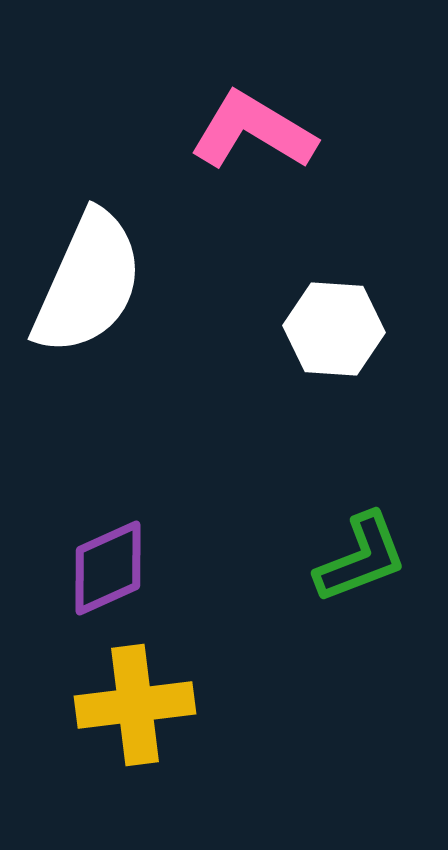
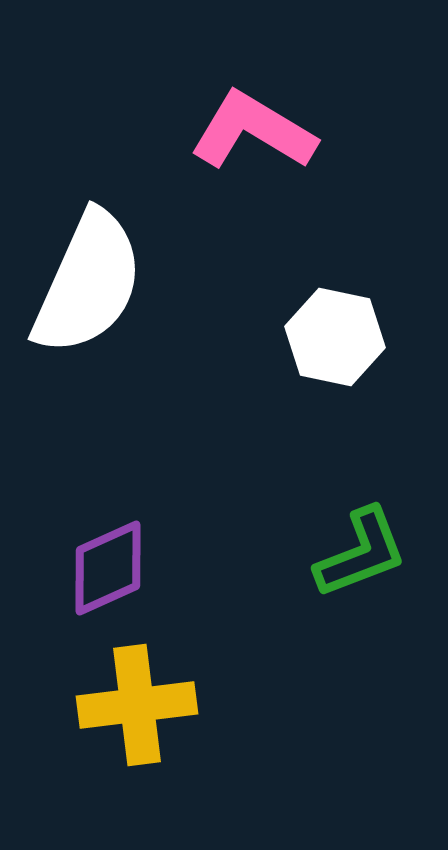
white hexagon: moved 1 px right, 8 px down; rotated 8 degrees clockwise
green L-shape: moved 5 px up
yellow cross: moved 2 px right
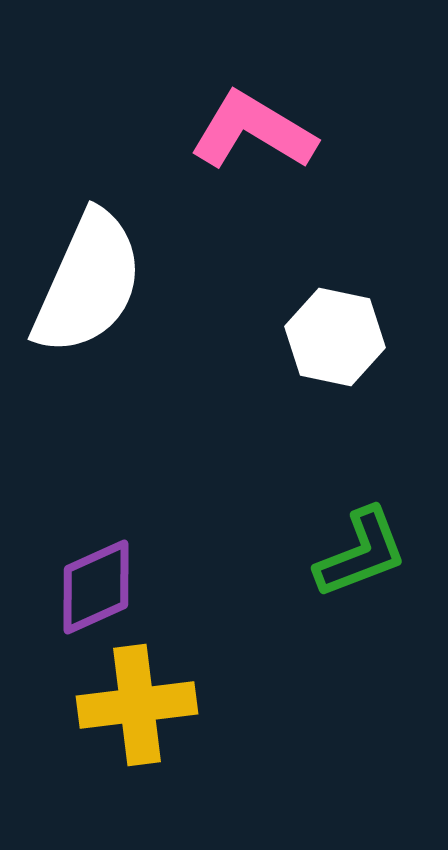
purple diamond: moved 12 px left, 19 px down
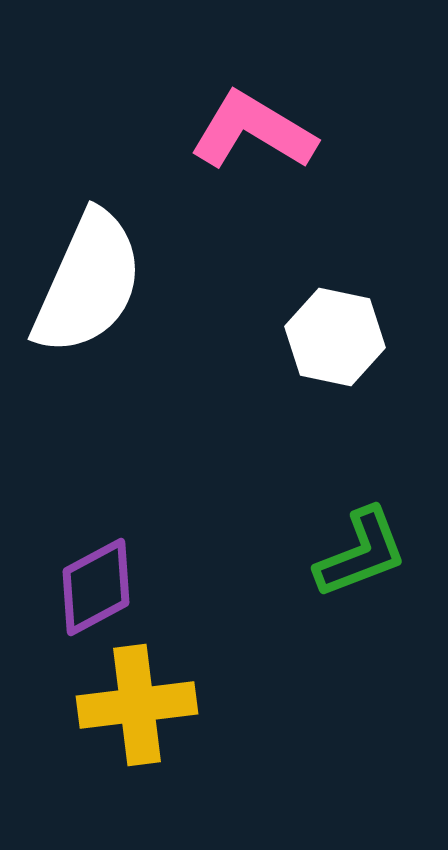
purple diamond: rotated 4 degrees counterclockwise
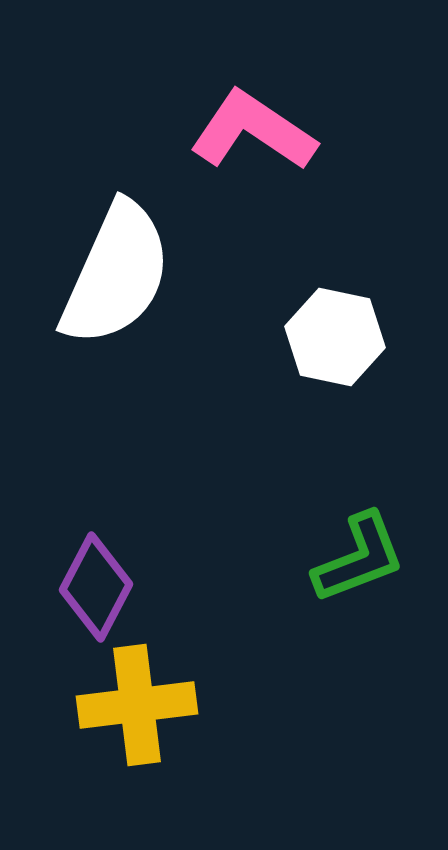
pink L-shape: rotated 3 degrees clockwise
white semicircle: moved 28 px right, 9 px up
green L-shape: moved 2 px left, 5 px down
purple diamond: rotated 34 degrees counterclockwise
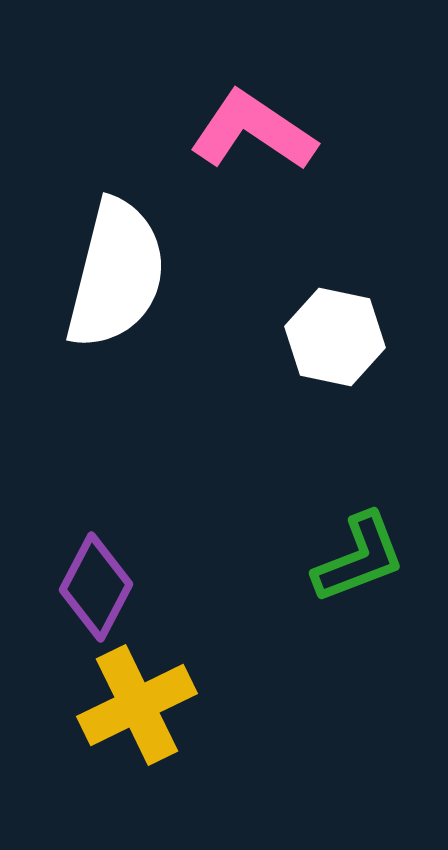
white semicircle: rotated 10 degrees counterclockwise
yellow cross: rotated 19 degrees counterclockwise
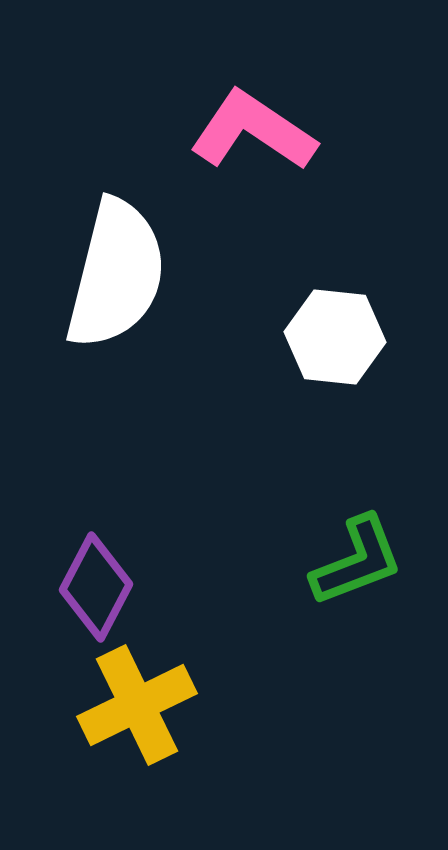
white hexagon: rotated 6 degrees counterclockwise
green L-shape: moved 2 px left, 3 px down
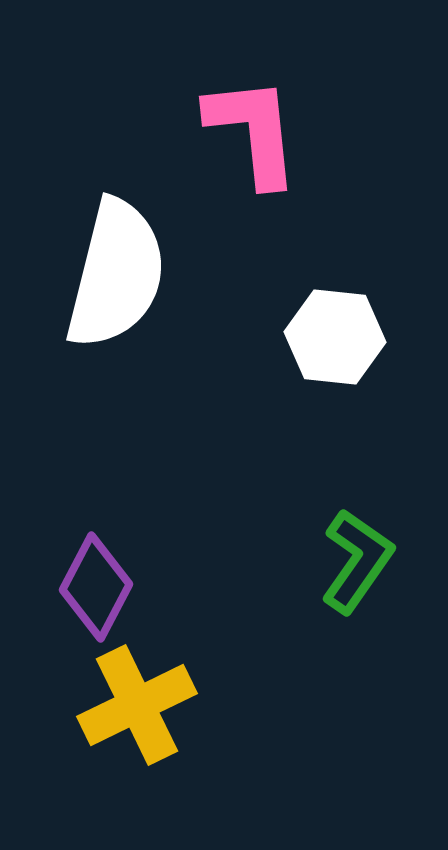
pink L-shape: rotated 50 degrees clockwise
green L-shape: rotated 34 degrees counterclockwise
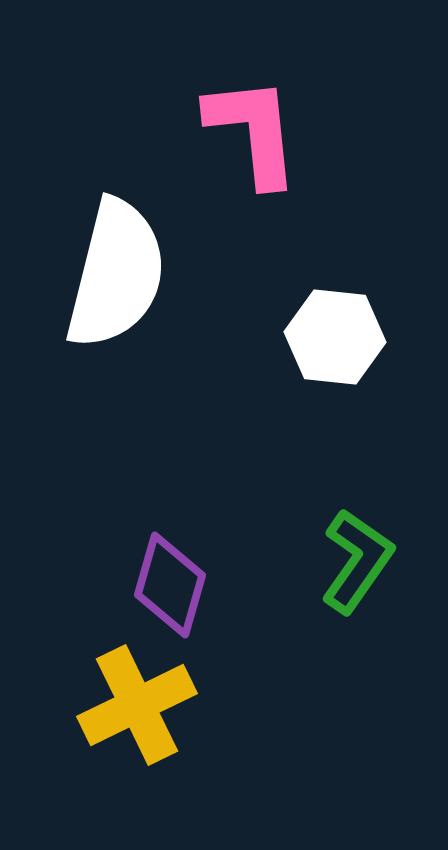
purple diamond: moved 74 px right, 2 px up; rotated 12 degrees counterclockwise
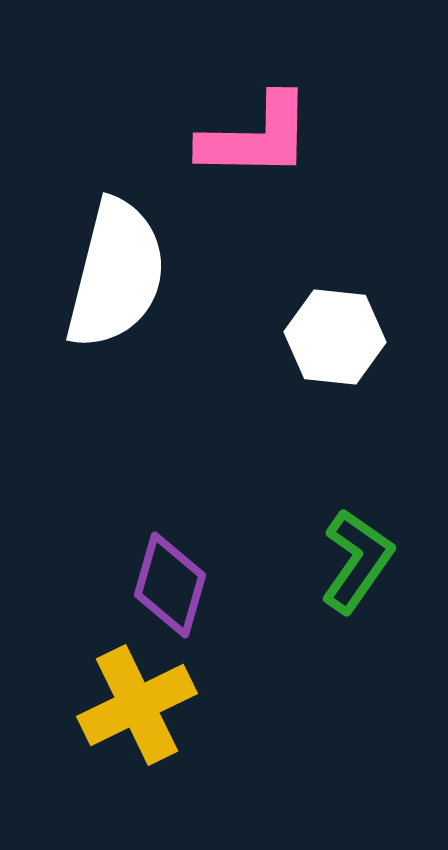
pink L-shape: moved 3 px right, 6 px down; rotated 97 degrees clockwise
